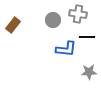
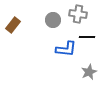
gray star: rotated 21 degrees counterclockwise
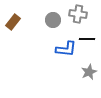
brown rectangle: moved 3 px up
black line: moved 2 px down
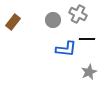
gray cross: rotated 18 degrees clockwise
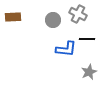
brown rectangle: moved 5 px up; rotated 49 degrees clockwise
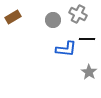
brown rectangle: rotated 28 degrees counterclockwise
gray star: rotated 14 degrees counterclockwise
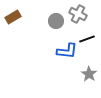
gray circle: moved 3 px right, 1 px down
black line: rotated 21 degrees counterclockwise
blue L-shape: moved 1 px right, 2 px down
gray star: moved 2 px down
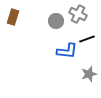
brown rectangle: rotated 42 degrees counterclockwise
gray star: rotated 21 degrees clockwise
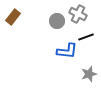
brown rectangle: rotated 21 degrees clockwise
gray circle: moved 1 px right
black line: moved 1 px left, 2 px up
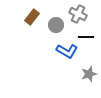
brown rectangle: moved 19 px right
gray circle: moved 1 px left, 4 px down
black line: rotated 21 degrees clockwise
blue L-shape: rotated 25 degrees clockwise
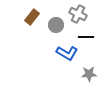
blue L-shape: moved 2 px down
gray star: rotated 14 degrees clockwise
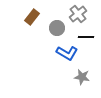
gray cross: rotated 24 degrees clockwise
gray circle: moved 1 px right, 3 px down
gray star: moved 7 px left, 3 px down; rotated 14 degrees clockwise
